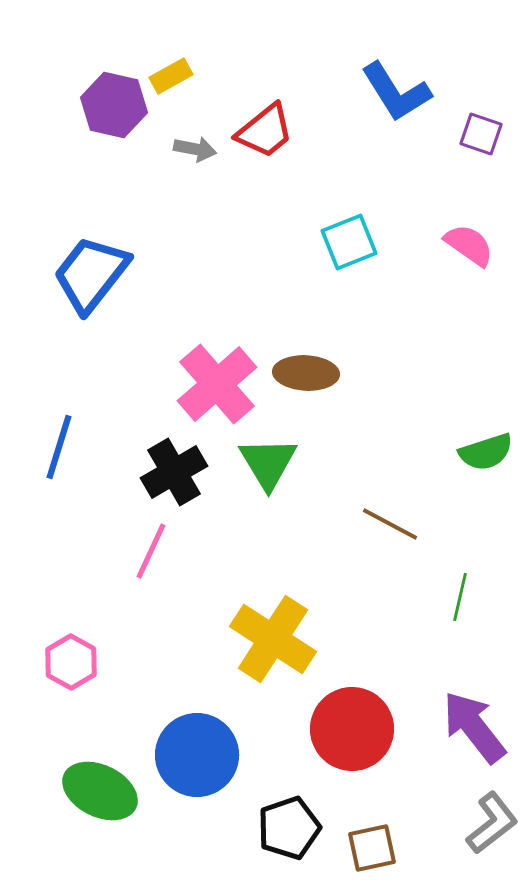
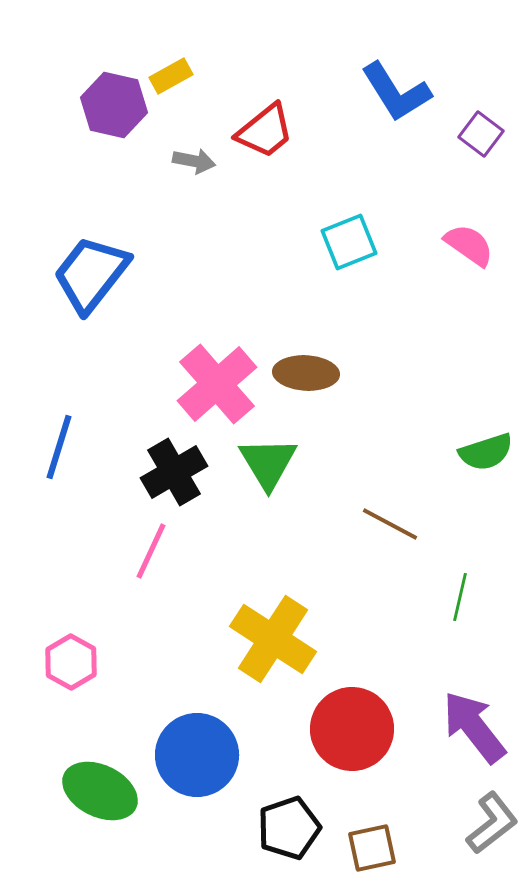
purple square: rotated 18 degrees clockwise
gray arrow: moved 1 px left, 12 px down
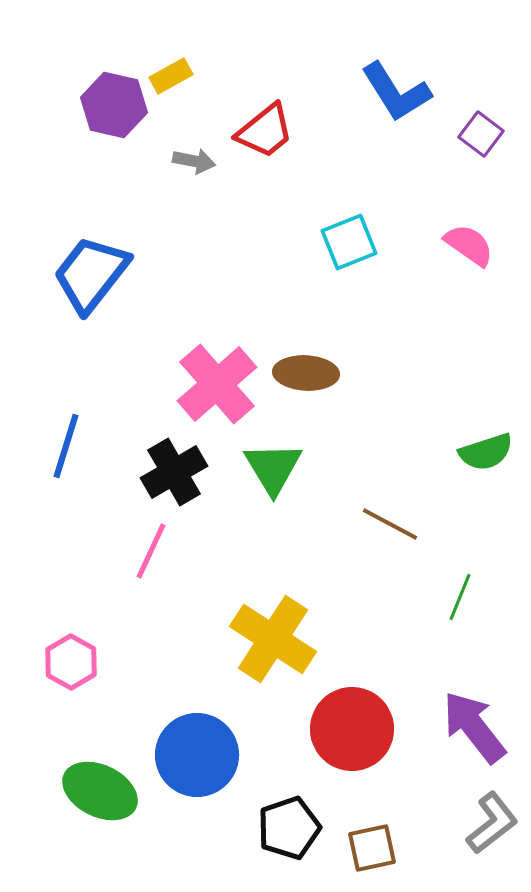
blue line: moved 7 px right, 1 px up
green triangle: moved 5 px right, 5 px down
green line: rotated 9 degrees clockwise
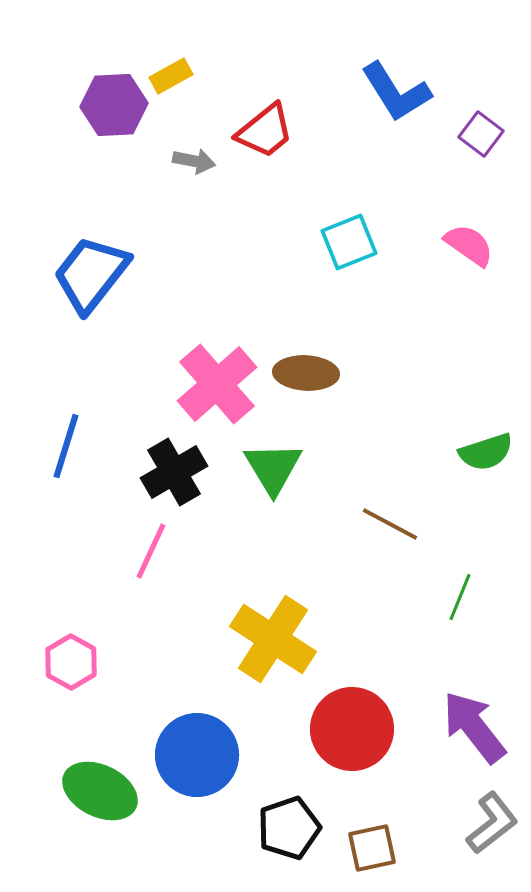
purple hexagon: rotated 16 degrees counterclockwise
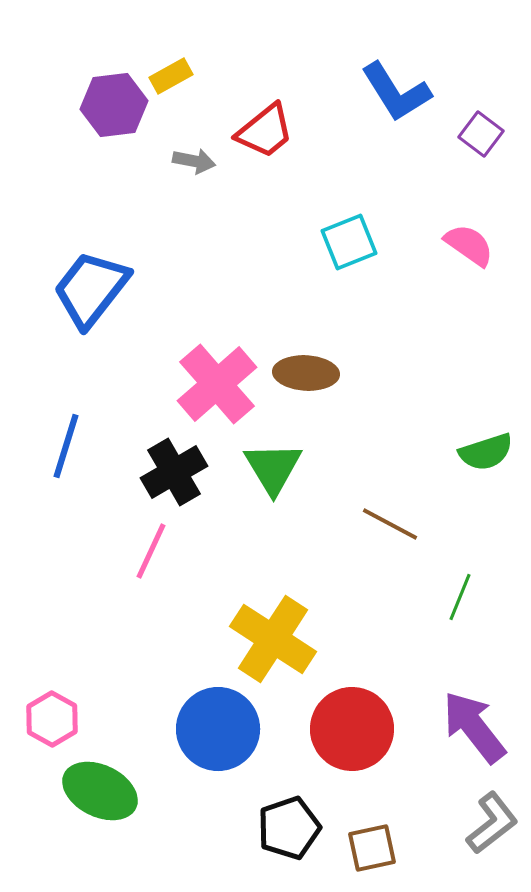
purple hexagon: rotated 4 degrees counterclockwise
blue trapezoid: moved 15 px down
pink hexagon: moved 19 px left, 57 px down
blue circle: moved 21 px right, 26 px up
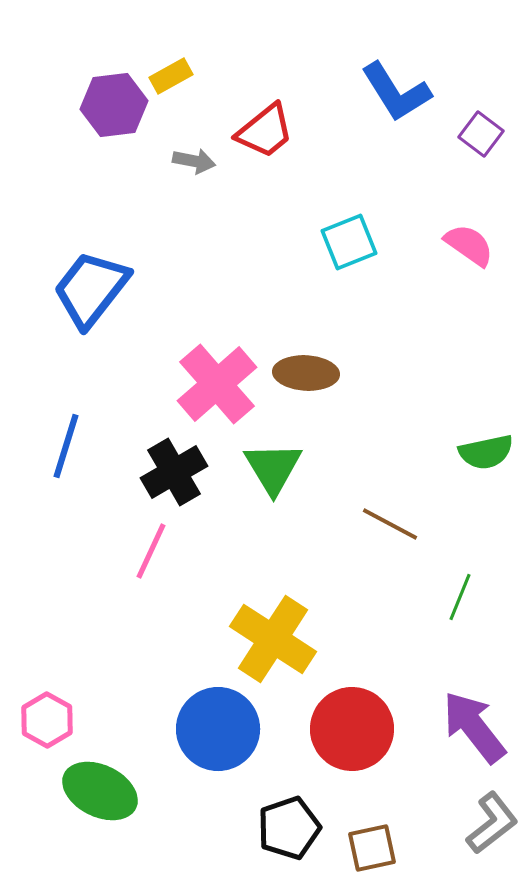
green semicircle: rotated 6 degrees clockwise
pink hexagon: moved 5 px left, 1 px down
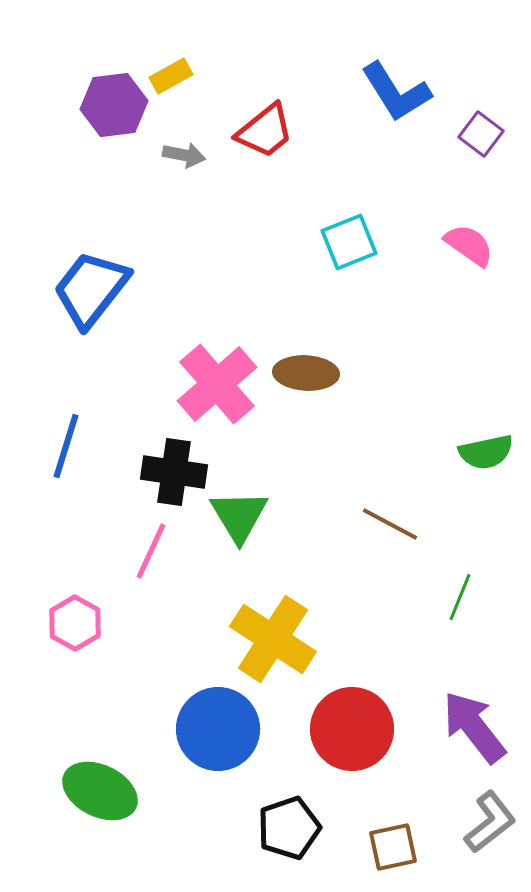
gray arrow: moved 10 px left, 6 px up
green triangle: moved 34 px left, 48 px down
black cross: rotated 38 degrees clockwise
pink hexagon: moved 28 px right, 97 px up
gray L-shape: moved 2 px left, 1 px up
brown square: moved 21 px right, 1 px up
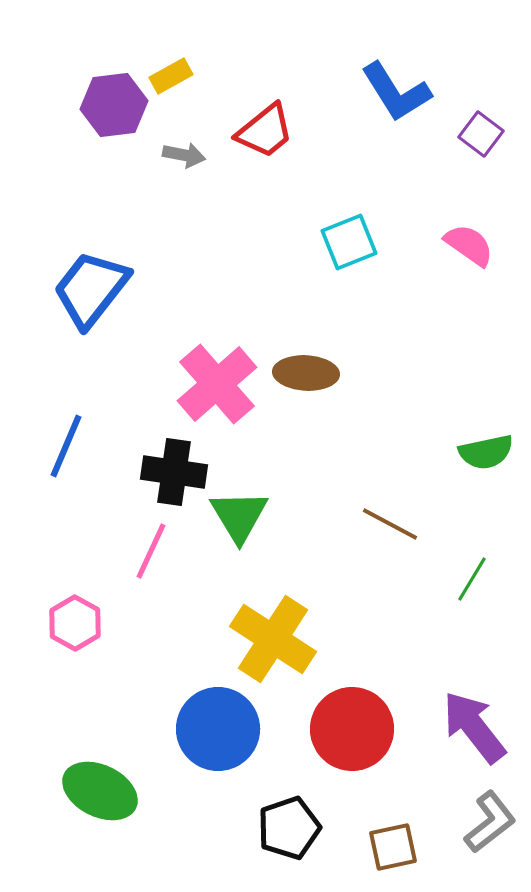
blue line: rotated 6 degrees clockwise
green line: moved 12 px right, 18 px up; rotated 9 degrees clockwise
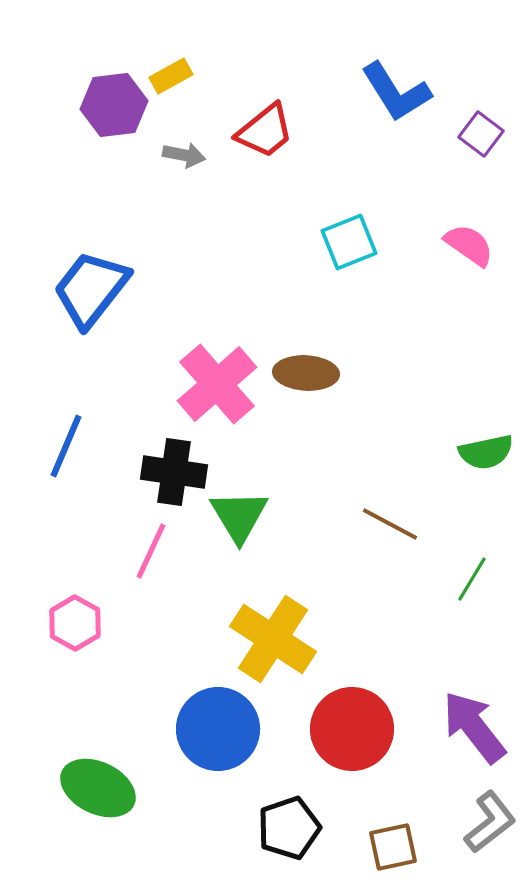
green ellipse: moved 2 px left, 3 px up
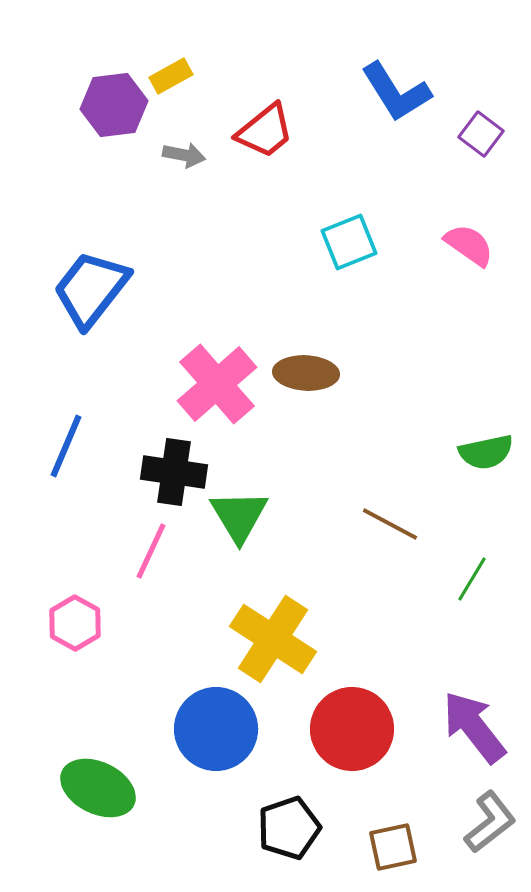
blue circle: moved 2 px left
